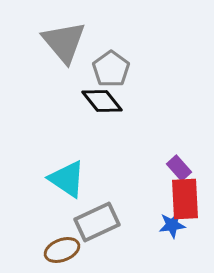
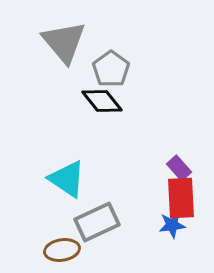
red rectangle: moved 4 px left, 1 px up
brown ellipse: rotated 12 degrees clockwise
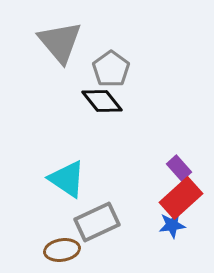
gray triangle: moved 4 px left
red rectangle: rotated 51 degrees clockwise
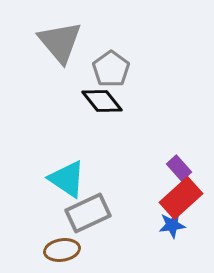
gray rectangle: moved 9 px left, 9 px up
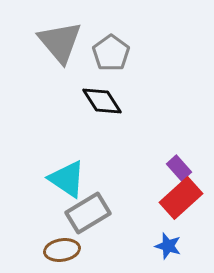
gray pentagon: moved 16 px up
black diamond: rotated 6 degrees clockwise
gray rectangle: rotated 6 degrees counterclockwise
blue star: moved 4 px left, 21 px down; rotated 24 degrees clockwise
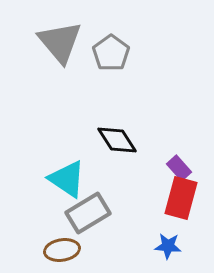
black diamond: moved 15 px right, 39 px down
red rectangle: rotated 33 degrees counterclockwise
blue star: rotated 12 degrees counterclockwise
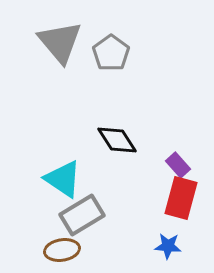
purple rectangle: moved 1 px left, 3 px up
cyan triangle: moved 4 px left
gray rectangle: moved 6 px left, 2 px down
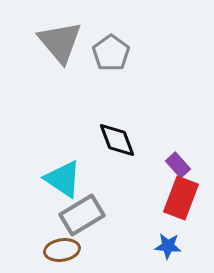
black diamond: rotated 12 degrees clockwise
red rectangle: rotated 6 degrees clockwise
